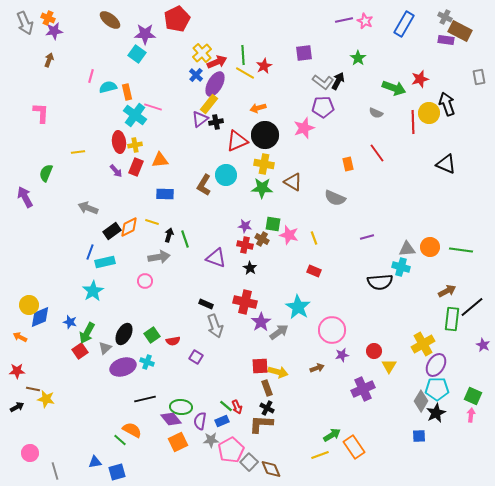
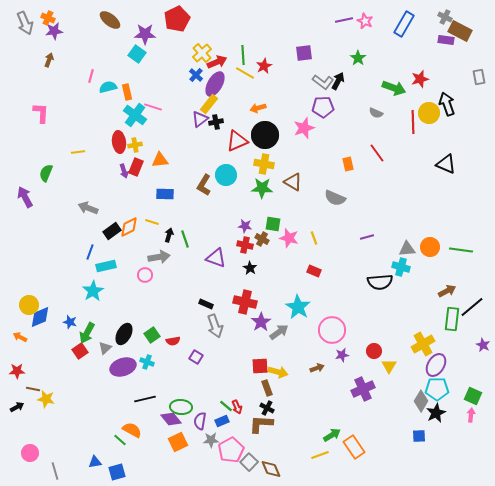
purple arrow at (116, 171): moved 8 px right; rotated 24 degrees clockwise
pink star at (289, 235): moved 3 px down
cyan rectangle at (105, 262): moved 1 px right, 4 px down
pink circle at (145, 281): moved 6 px up
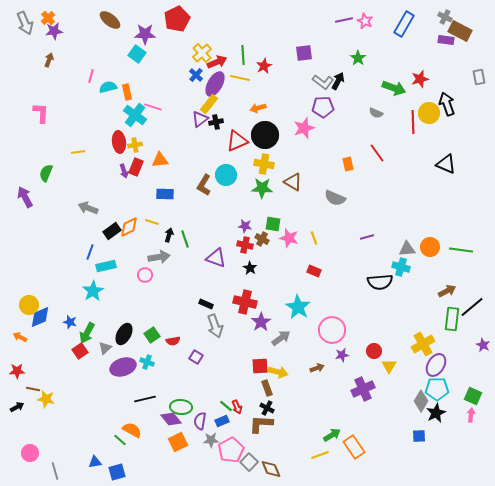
orange cross at (48, 18): rotated 24 degrees clockwise
yellow line at (245, 73): moved 5 px left, 5 px down; rotated 18 degrees counterclockwise
gray arrow at (279, 332): moved 2 px right, 6 px down
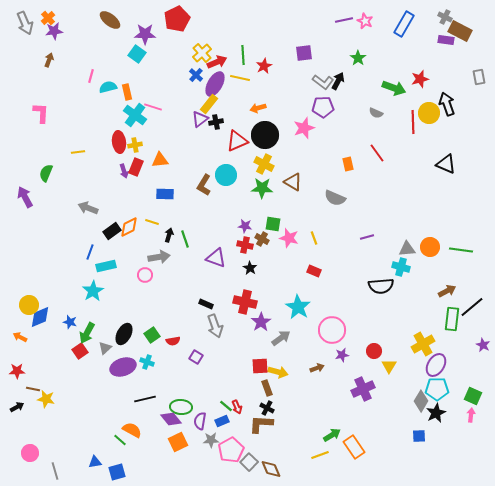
yellow cross at (264, 164): rotated 18 degrees clockwise
black semicircle at (380, 282): moved 1 px right, 4 px down
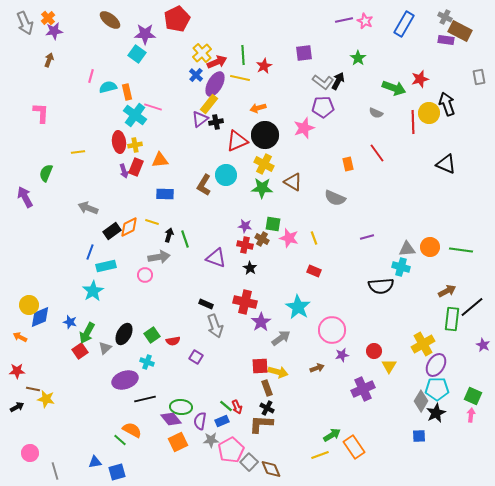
purple ellipse at (123, 367): moved 2 px right, 13 px down
